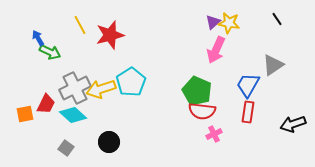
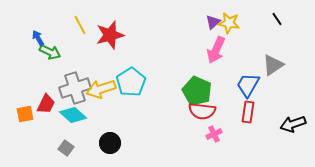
gray cross: rotated 8 degrees clockwise
black circle: moved 1 px right, 1 px down
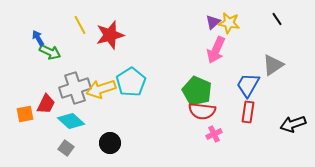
cyan diamond: moved 2 px left, 6 px down
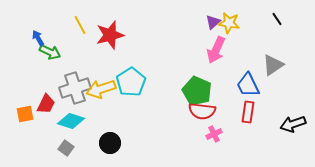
blue trapezoid: rotated 56 degrees counterclockwise
cyan diamond: rotated 24 degrees counterclockwise
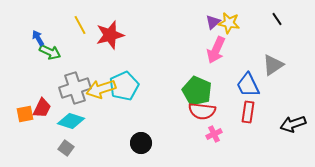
cyan pentagon: moved 7 px left, 4 px down; rotated 8 degrees clockwise
red trapezoid: moved 4 px left, 4 px down
black circle: moved 31 px right
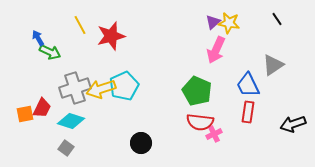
red star: moved 1 px right, 1 px down
red semicircle: moved 2 px left, 11 px down
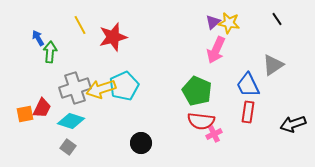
red star: moved 2 px right, 1 px down
green arrow: rotated 110 degrees counterclockwise
red semicircle: moved 1 px right, 1 px up
gray square: moved 2 px right, 1 px up
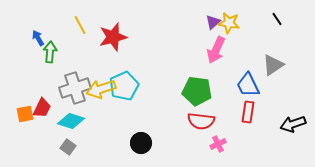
green pentagon: rotated 16 degrees counterclockwise
pink cross: moved 4 px right, 10 px down
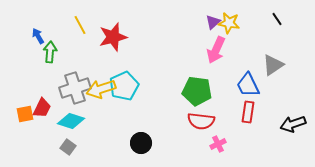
blue arrow: moved 2 px up
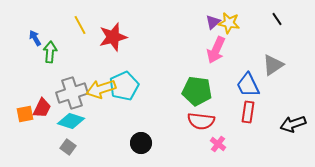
blue arrow: moved 3 px left, 2 px down
gray cross: moved 3 px left, 5 px down
pink cross: rotated 28 degrees counterclockwise
